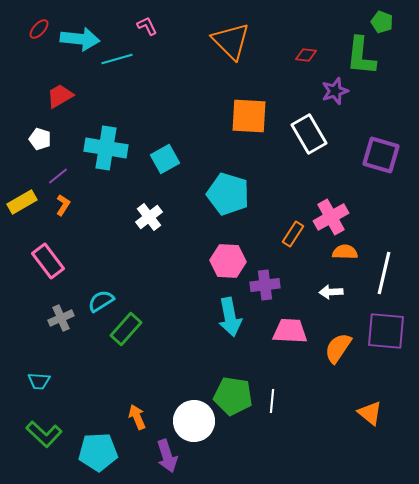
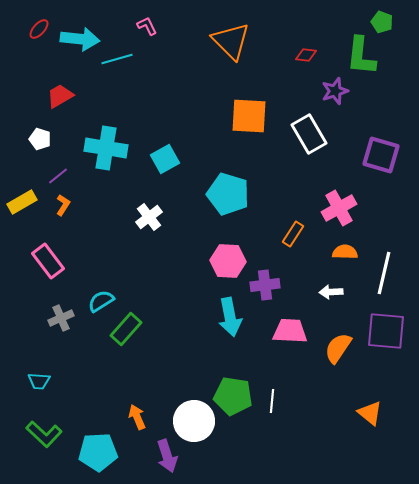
pink cross at (331, 217): moved 8 px right, 9 px up
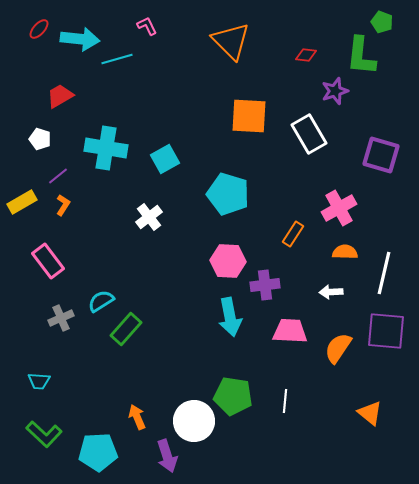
white line at (272, 401): moved 13 px right
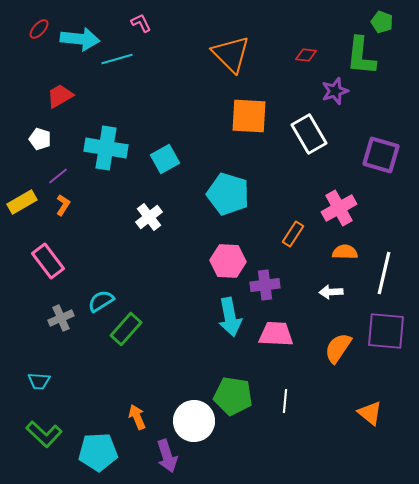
pink L-shape at (147, 26): moved 6 px left, 3 px up
orange triangle at (231, 41): moved 13 px down
pink trapezoid at (290, 331): moved 14 px left, 3 px down
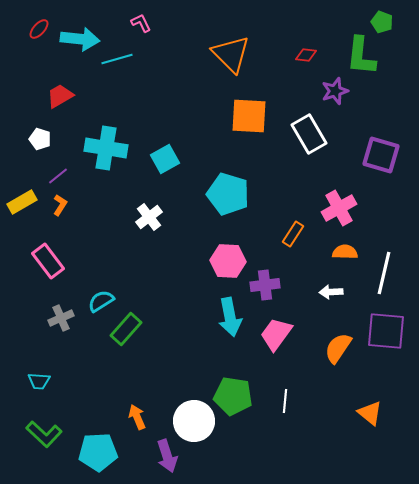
orange L-shape at (63, 205): moved 3 px left
pink trapezoid at (276, 334): rotated 57 degrees counterclockwise
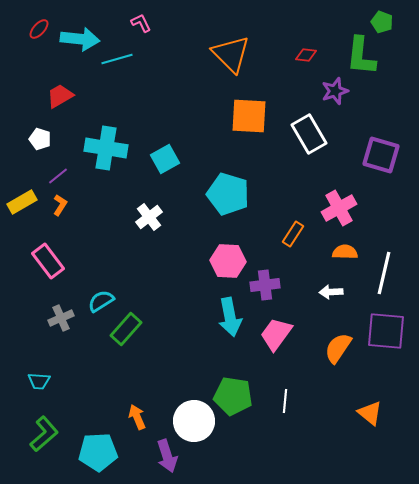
green L-shape at (44, 434): rotated 84 degrees counterclockwise
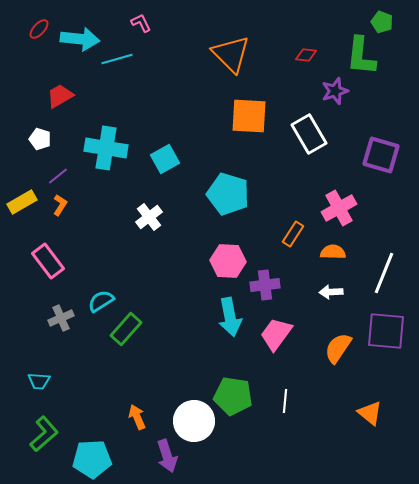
orange semicircle at (345, 252): moved 12 px left
white line at (384, 273): rotated 9 degrees clockwise
cyan pentagon at (98, 452): moved 6 px left, 7 px down
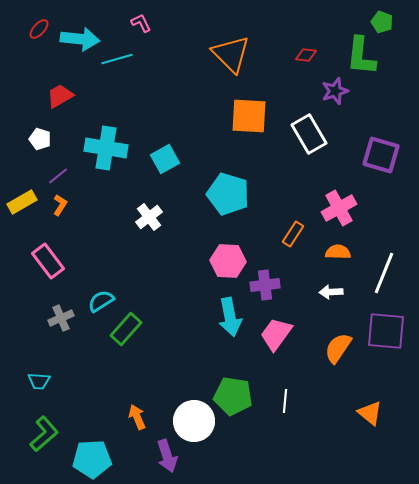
orange semicircle at (333, 252): moved 5 px right
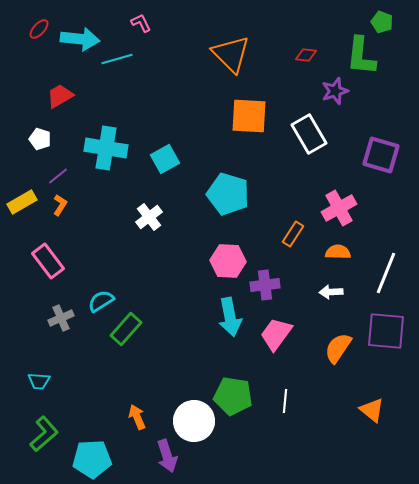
white line at (384, 273): moved 2 px right
orange triangle at (370, 413): moved 2 px right, 3 px up
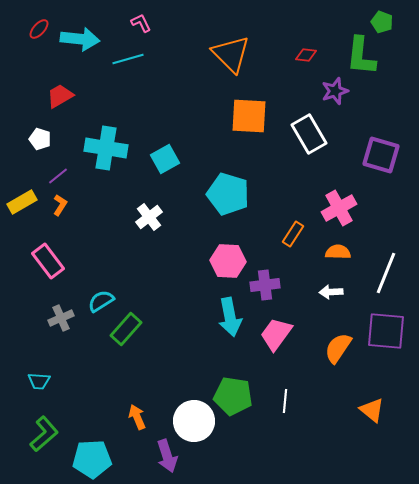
cyan line at (117, 59): moved 11 px right
